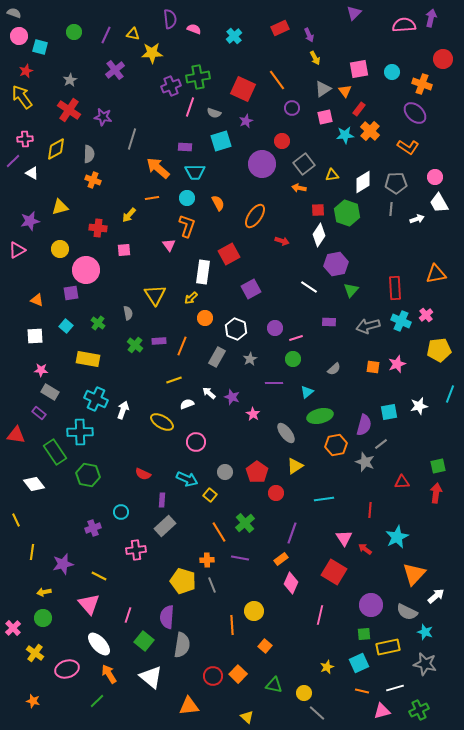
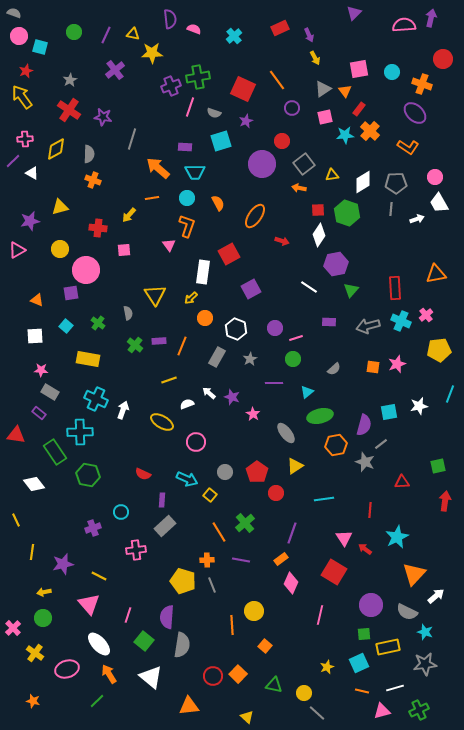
yellow line at (174, 380): moved 5 px left
red arrow at (436, 493): moved 9 px right, 8 px down
purple line at (240, 558): moved 1 px right, 2 px down
gray star at (425, 664): rotated 20 degrees counterclockwise
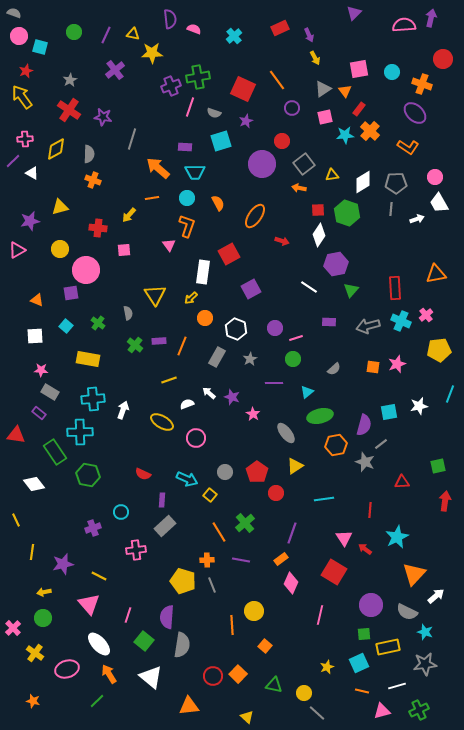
cyan cross at (96, 399): moved 3 px left; rotated 30 degrees counterclockwise
pink circle at (196, 442): moved 4 px up
white line at (395, 688): moved 2 px right, 2 px up
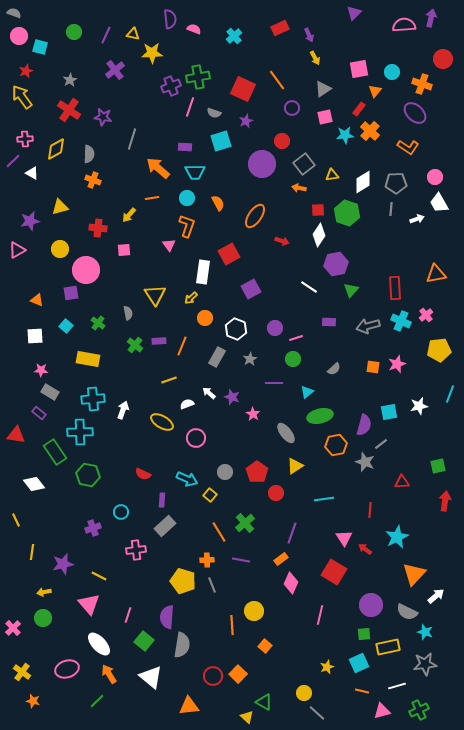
orange triangle at (345, 91): moved 30 px right; rotated 16 degrees clockwise
yellow cross at (35, 653): moved 13 px left, 19 px down
green triangle at (274, 685): moved 10 px left, 17 px down; rotated 18 degrees clockwise
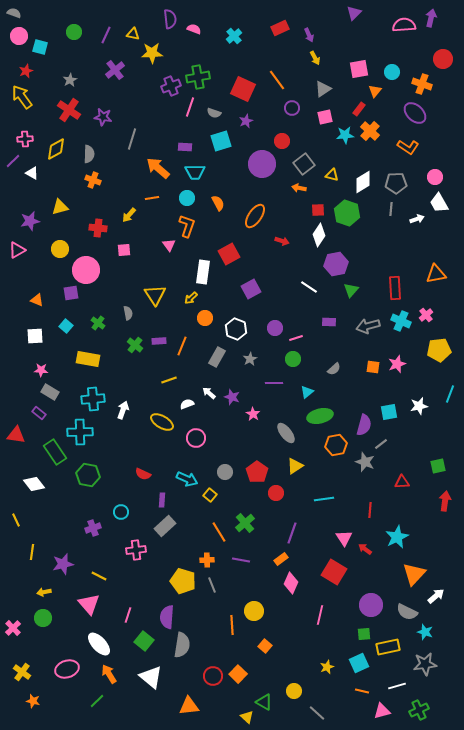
yellow triangle at (332, 175): rotated 24 degrees clockwise
yellow circle at (304, 693): moved 10 px left, 2 px up
